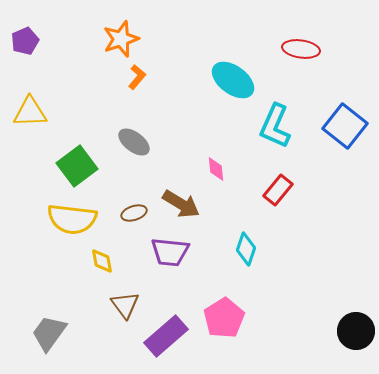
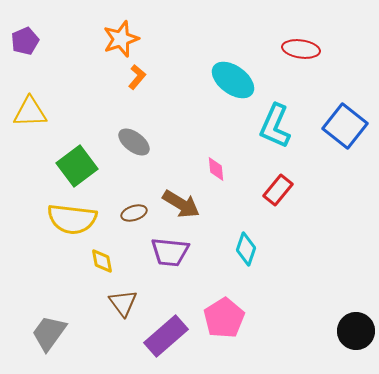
brown triangle: moved 2 px left, 2 px up
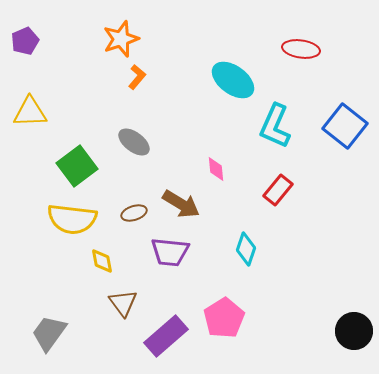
black circle: moved 2 px left
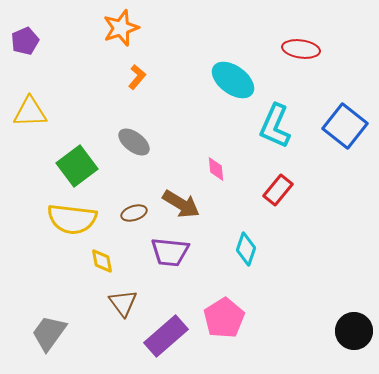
orange star: moved 11 px up
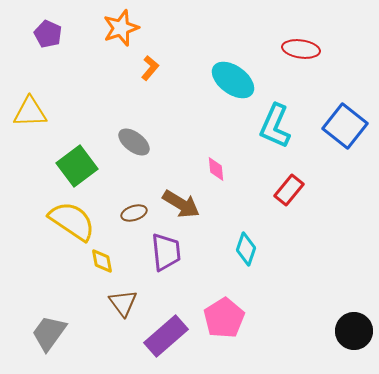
purple pentagon: moved 23 px right, 7 px up; rotated 24 degrees counterclockwise
orange L-shape: moved 13 px right, 9 px up
red rectangle: moved 11 px right
yellow semicircle: moved 2 px down; rotated 153 degrees counterclockwise
purple trapezoid: moved 4 px left; rotated 102 degrees counterclockwise
